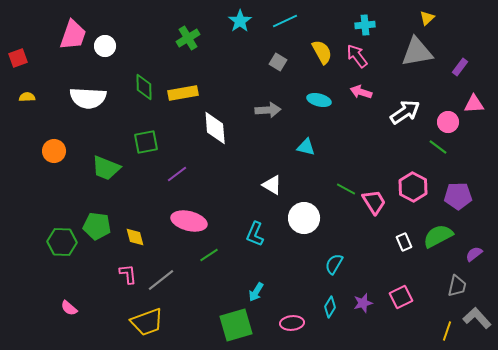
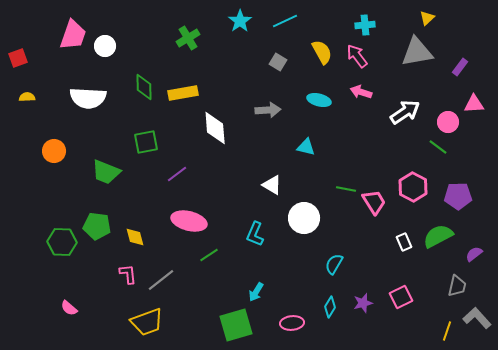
green trapezoid at (106, 168): moved 4 px down
green line at (346, 189): rotated 18 degrees counterclockwise
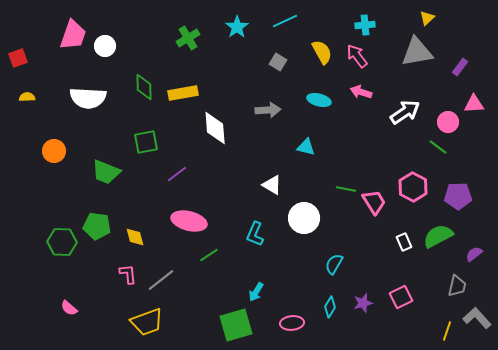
cyan star at (240, 21): moved 3 px left, 6 px down
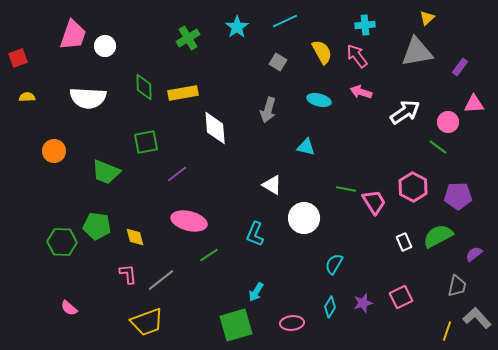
gray arrow at (268, 110): rotated 110 degrees clockwise
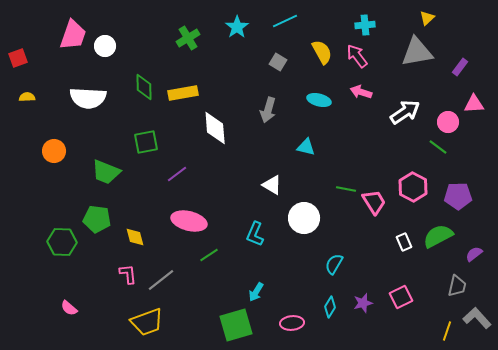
green pentagon at (97, 226): moved 7 px up
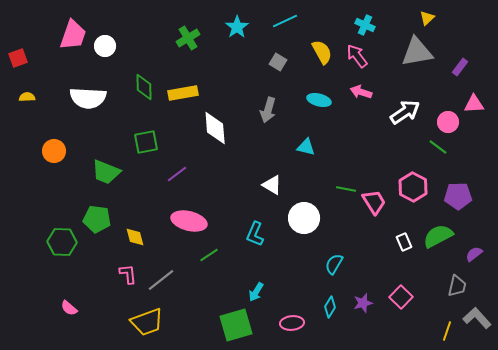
cyan cross at (365, 25): rotated 30 degrees clockwise
pink square at (401, 297): rotated 20 degrees counterclockwise
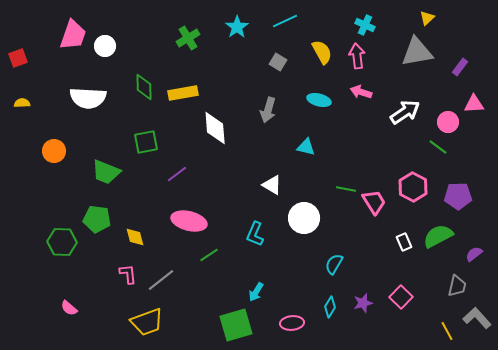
pink arrow at (357, 56): rotated 30 degrees clockwise
yellow semicircle at (27, 97): moved 5 px left, 6 px down
yellow line at (447, 331): rotated 48 degrees counterclockwise
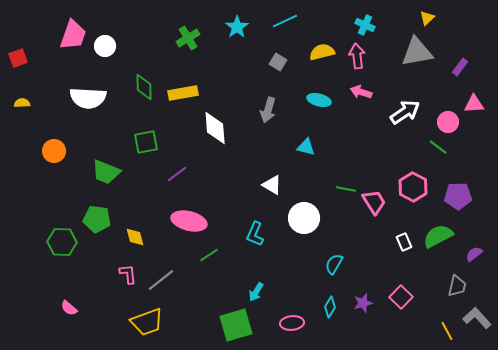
yellow semicircle at (322, 52): rotated 75 degrees counterclockwise
